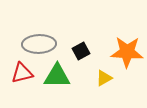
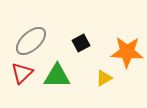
gray ellipse: moved 8 px left, 3 px up; rotated 40 degrees counterclockwise
black square: moved 8 px up
red triangle: rotated 30 degrees counterclockwise
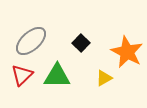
black square: rotated 18 degrees counterclockwise
orange star: rotated 24 degrees clockwise
red triangle: moved 2 px down
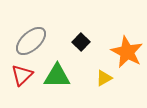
black square: moved 1 px up
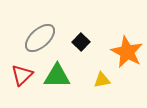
gray ellipse: moved 9 px right, 3 px up
yellow triangle: moved 2 px left, 2 px down; rotated 18 degrees clockwise
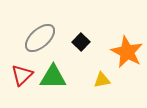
green triangle: moved 4 px left, 1 px down
